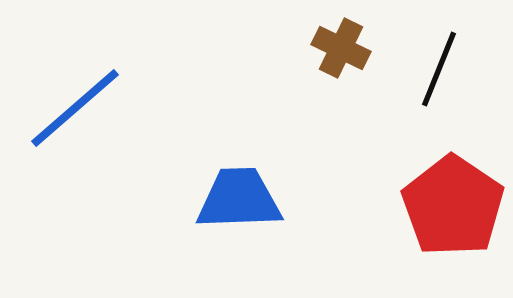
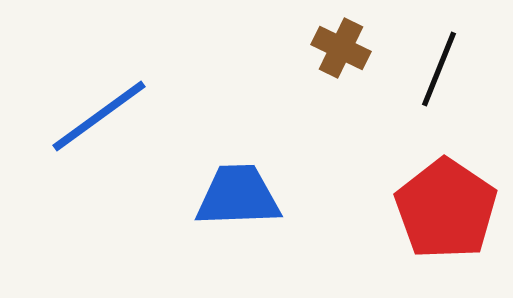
blue line: moved 24 px right, 8 px down; rotated 5 degrees clockwise
blue trapezoid: moved 1 px left, 3 px up
red pentagon: moved 7 px left, 3 px down
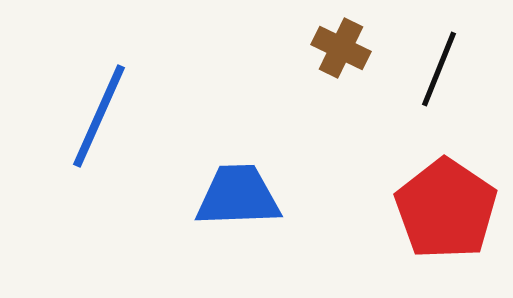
blue line: rotated 30 degrees counterclockwise
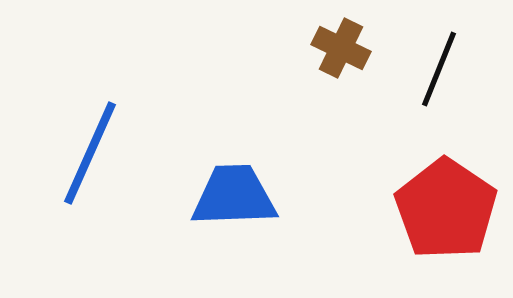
blue line: moved 9 px left, 37 px down
blue trapezoid: moved 4 px left
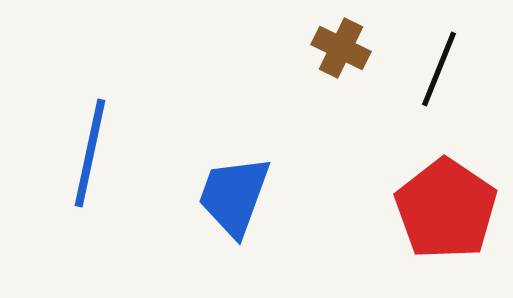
blue line: rotated 12 degrees counterclockwise
blue trapezoid: rotated 68 degrees counterclockwise
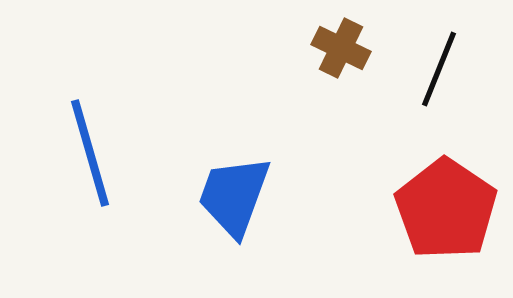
blue line: rotated 28 degrees counterclockwise
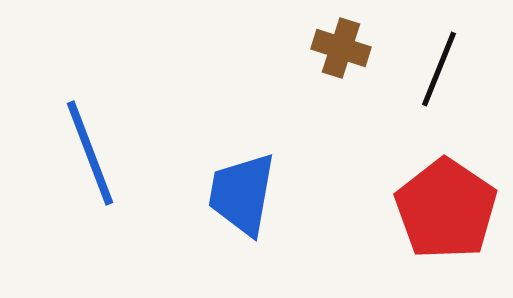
brown cross: rotated 8 degrees counterclockwise
blue line: rotated 5 degrees counterclockwise
blue trapezoid: moved 8 px right, 2 px up; rotated 10 degrees counterclockwise
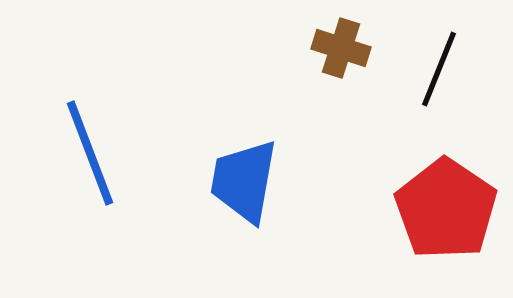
blue trapezoid: moved 2 px right, 13 px up
